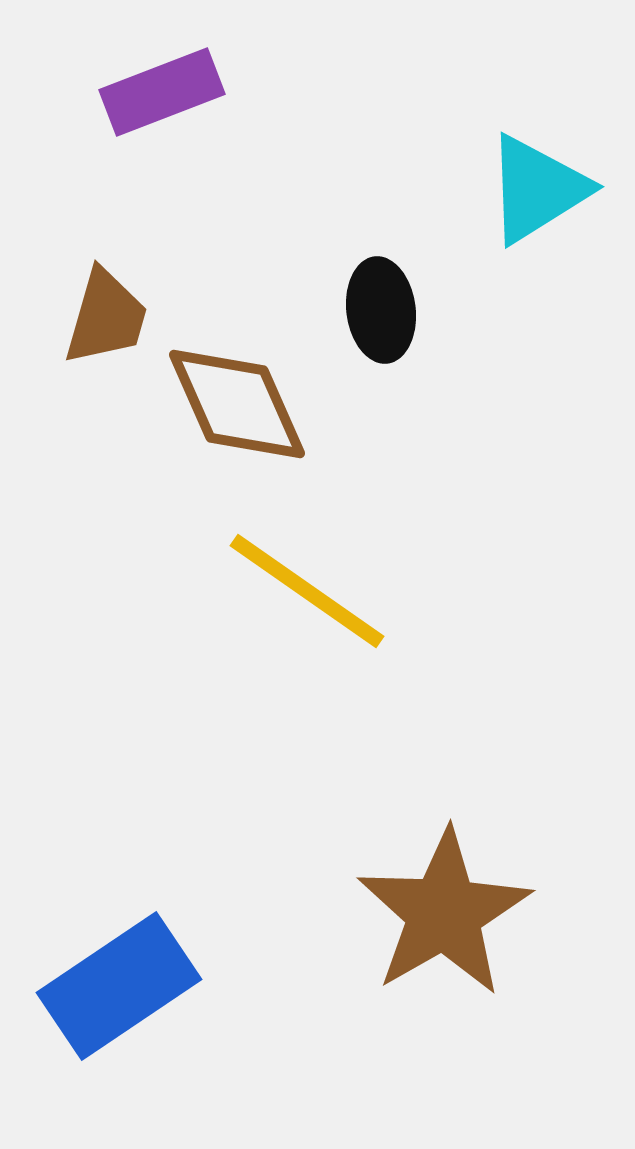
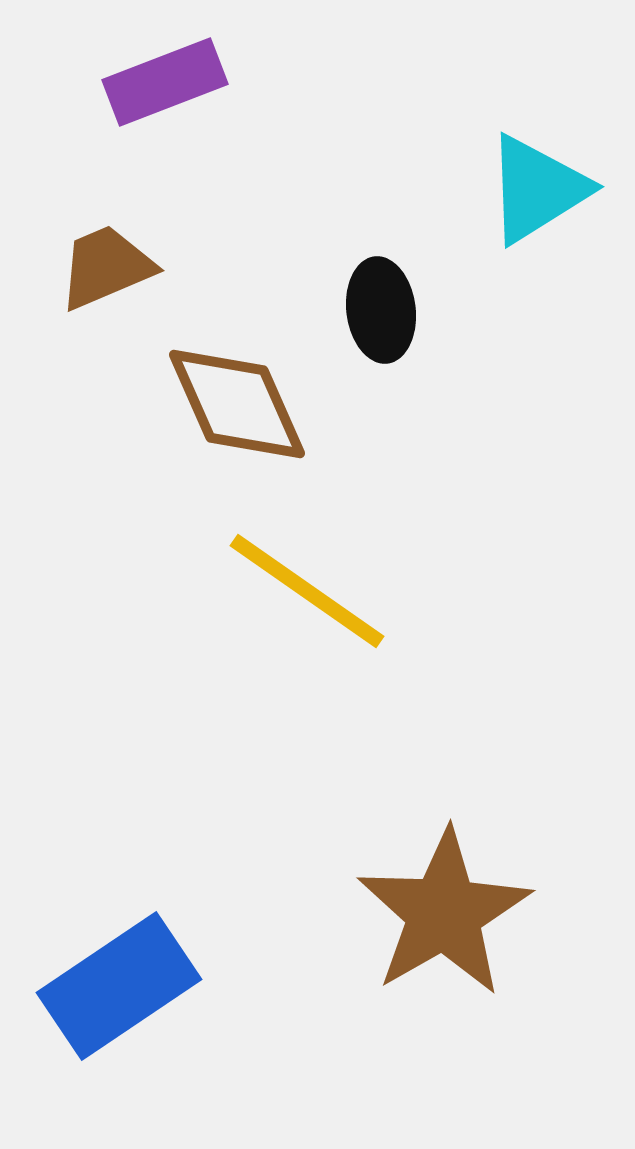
purple rectangle: moved 3 px right, 10 px up
brown trapezoid: moved 50 px up; rotated 129 degrees counterclockwise
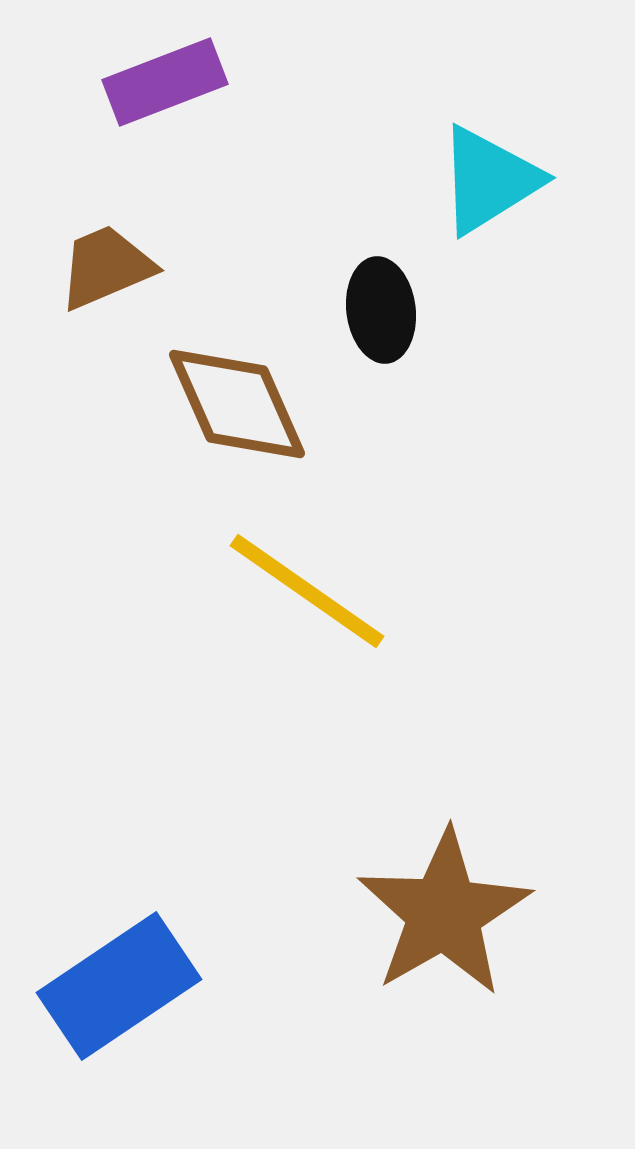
cyan triangle: moved 48 px left, 9 px up
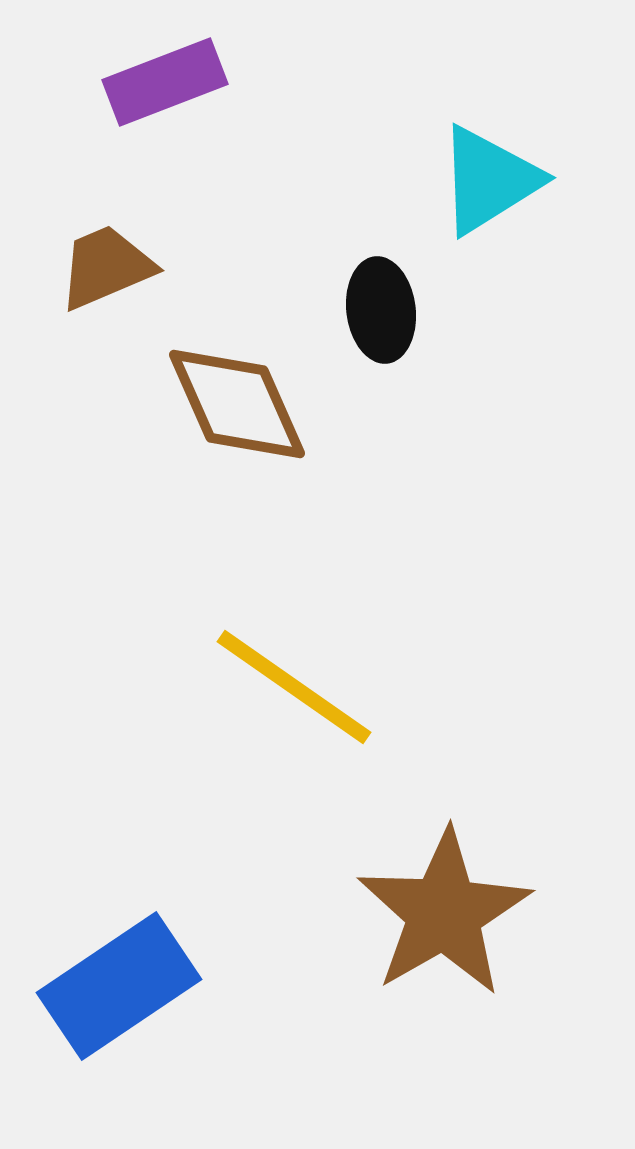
yellow line: moved 13 px left, 96 px down
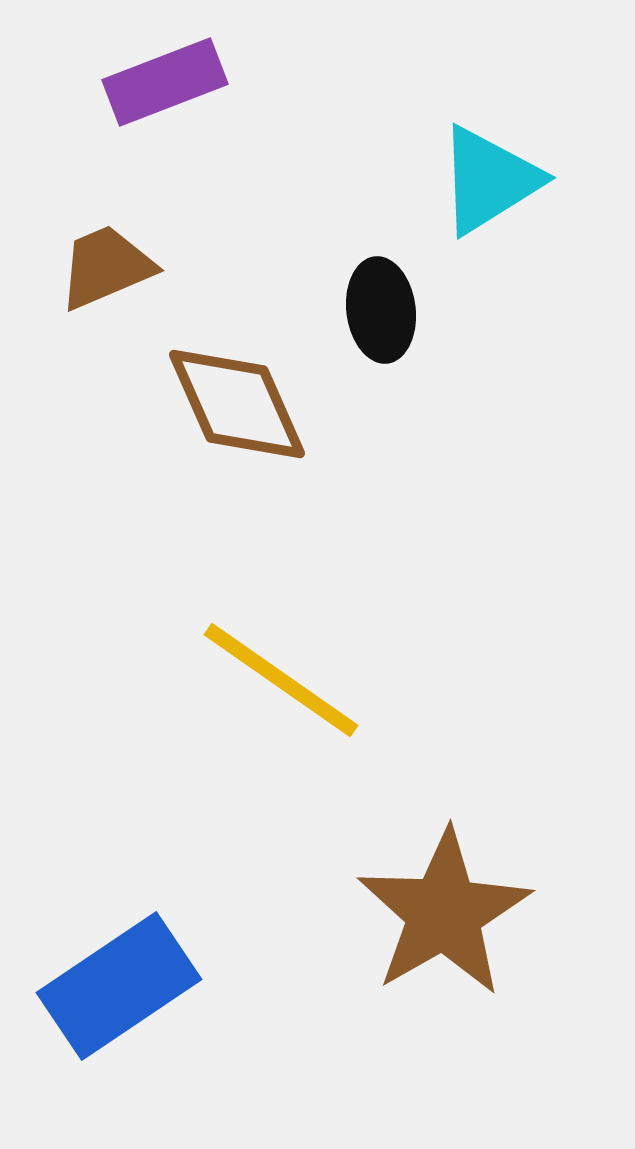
yellow line: moved 13 px left, 7 px up
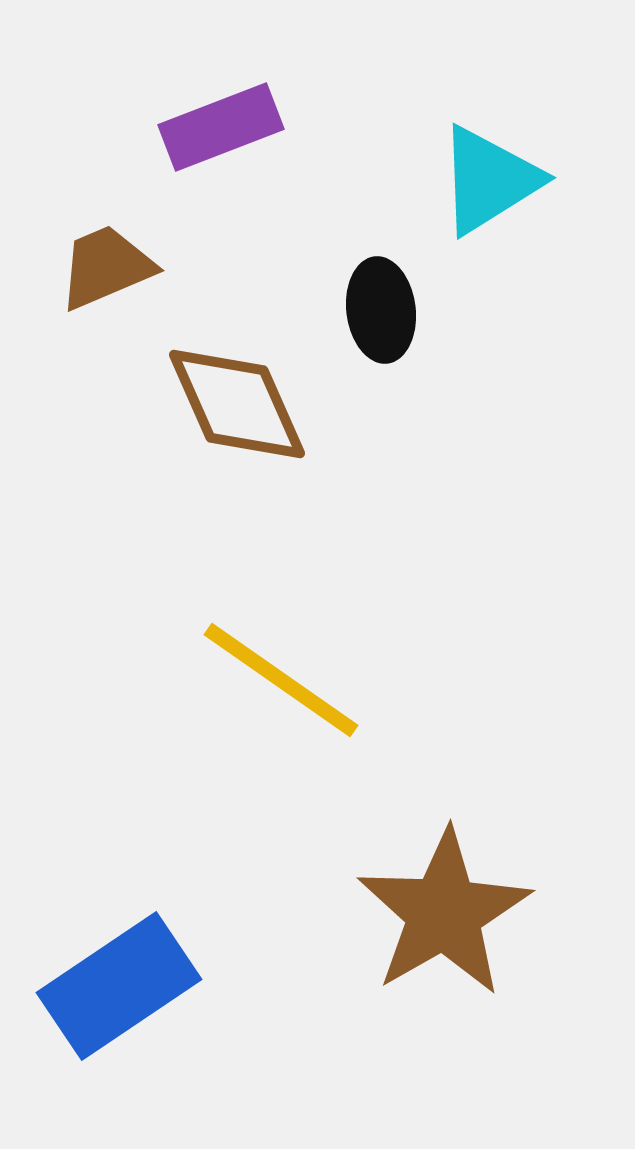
purple rectangle: moved 56 px right, 45 px down
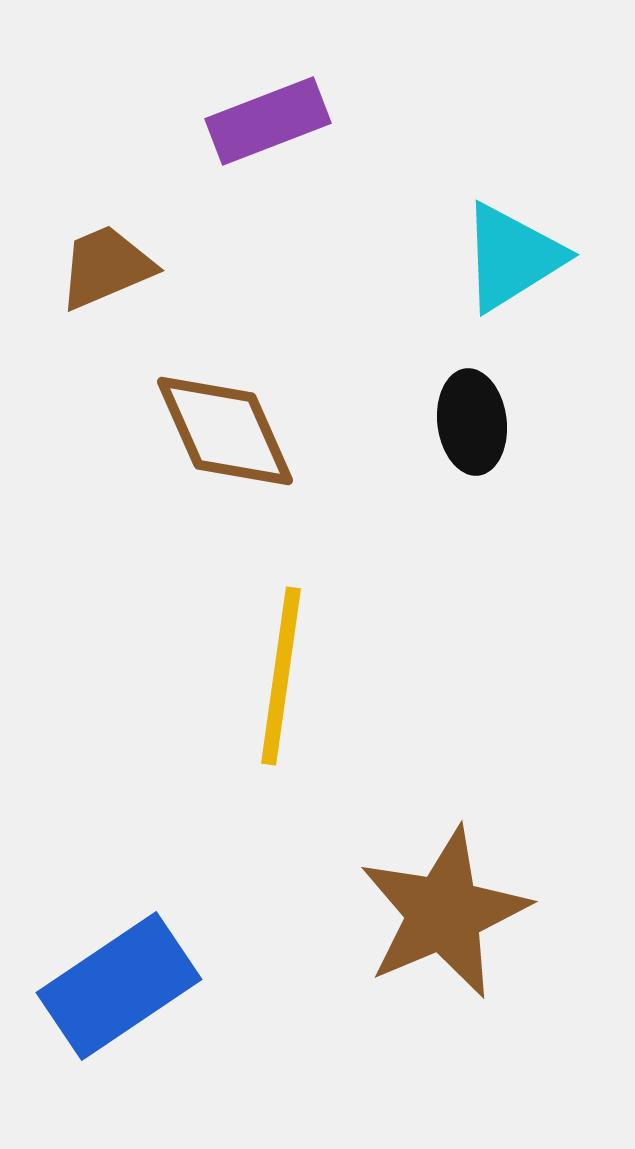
purple rectangle: moved 47 px right, 6 px up
cyan triangle: moved 23 px right, 77 px down
black ellipse: moved 91 px right, 112 px down
brown diamond: moved 12 px left, 27 px down
yellow line: moved 4 px up; rotated 63 degrees clockwise
brown star: rotated 7 degrees clockwise
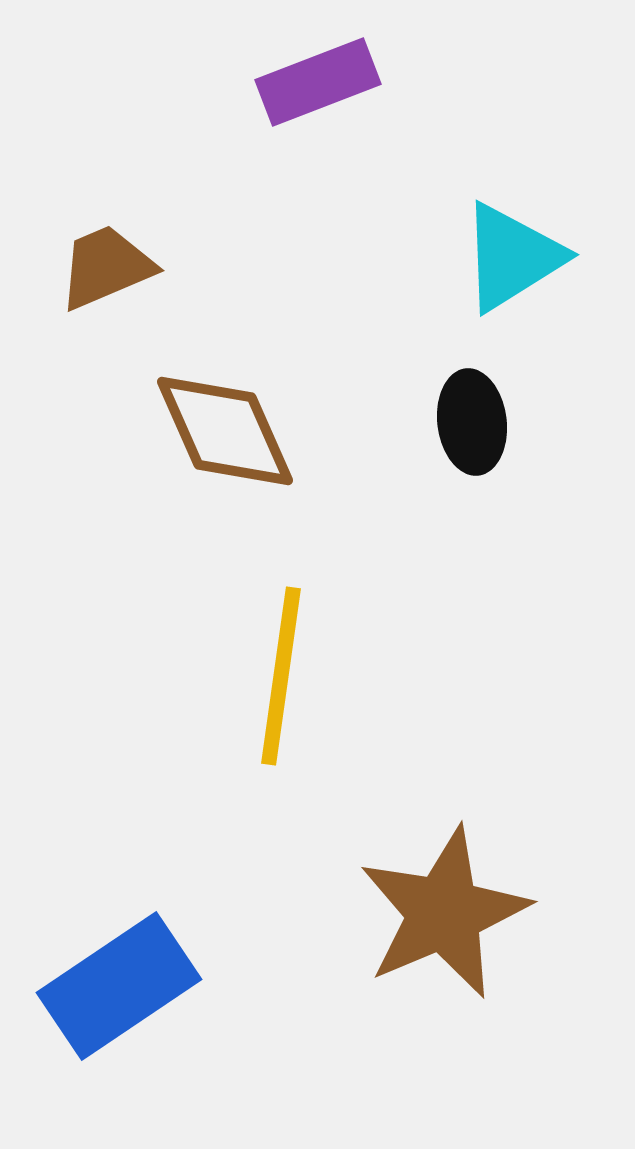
purple rectangle: moved 50 px right, 39 px up
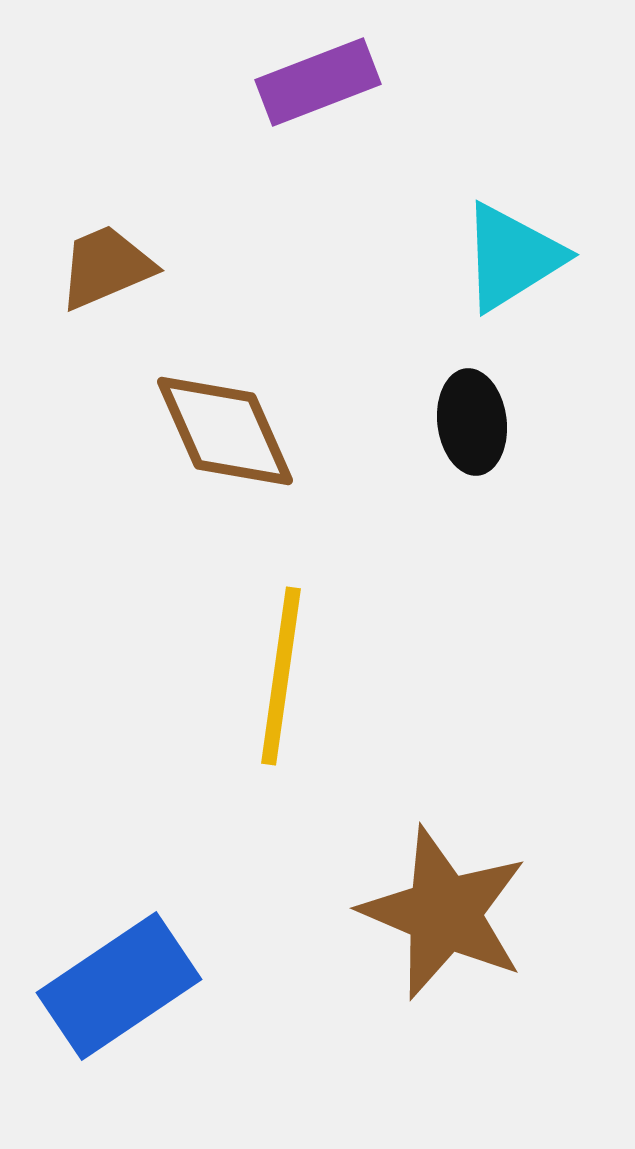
brown star: rotated 26 degrees counterclockwise
